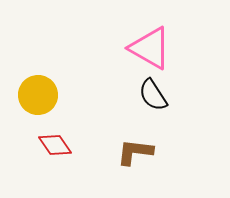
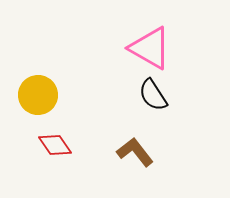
brown L-shape: rotated 45 degrees clockwise
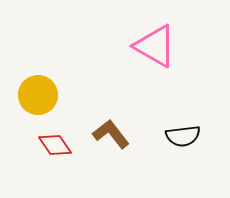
pink triangle: moved 5 px right, 2 px up
black semicircle: moved 30 px right, 41 px down; rotated 64 degrees counterclockwise
brown L-shape: moved 24 px left, 18 px up
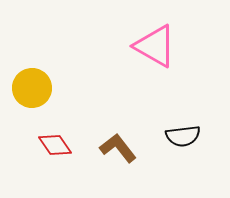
yellow circle: moved 6 px left, 7 px up
brown L-shape: moved 7 px right, 14 px down
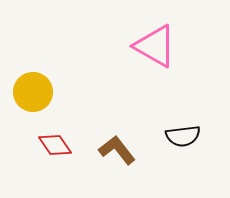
yellow circle: moved 1 px right, 4 px down
brown L-shape: moved 1 px left, 2 px down
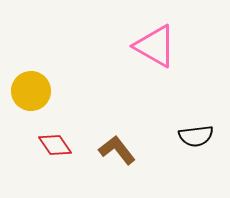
yellow circle: moved 2 px left, 1 px up
black semicircle: moved 13 px right
